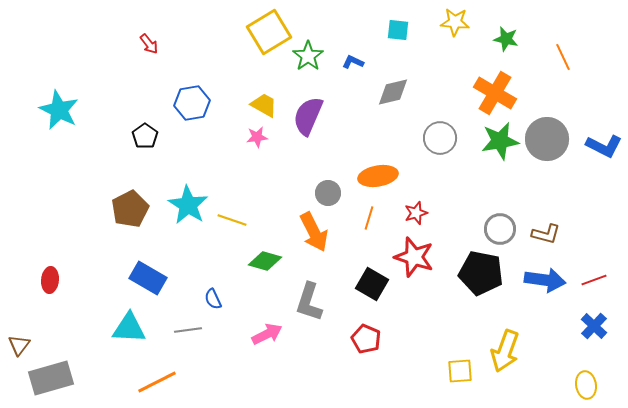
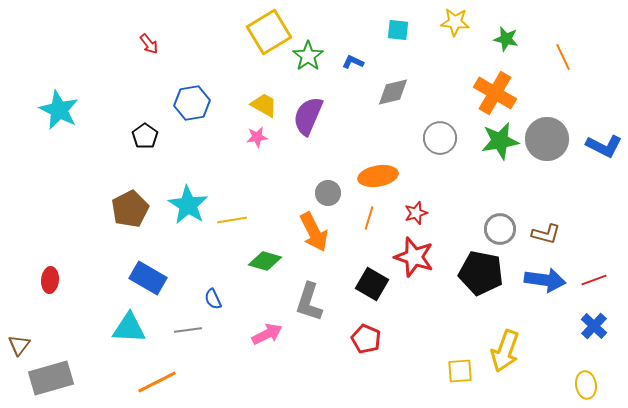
yellow line at (232, 220): rotated 28 degrees counterclockwise
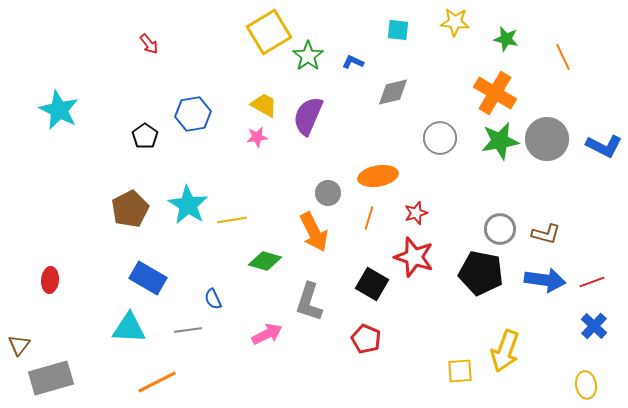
blue hexagon at (192, 103): moved 1 px right, 11 px down
red line at (594, 280): moved 2 px left, 2 px down
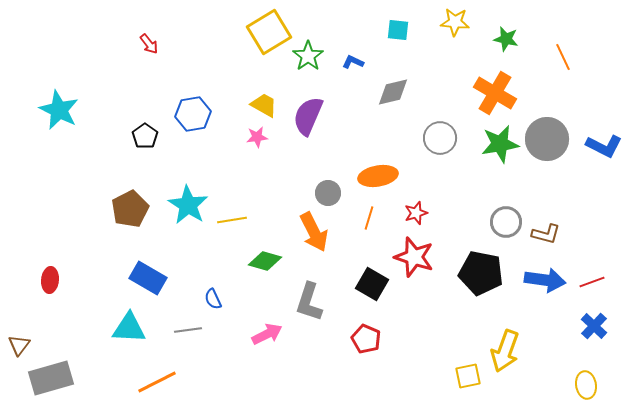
green star at (500, 141): moved 3 px down
gray circle at (500, 229): moved 6 px right, 7 px up
yellow square at (460, 371): moved 8 px right, 5 px down; rotated 8 degrees counterclockwise
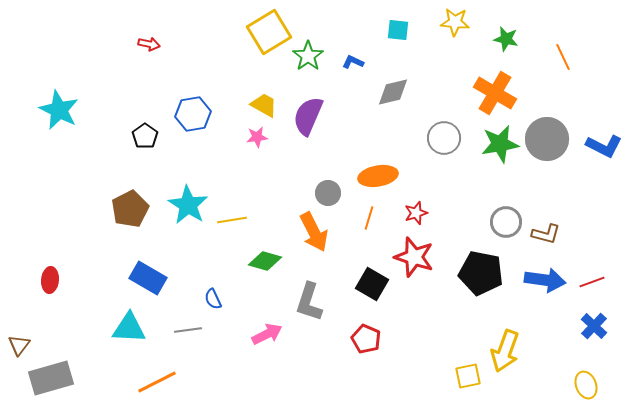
red arrow at (149, 44): rotated 40 degrees counterclockwise
gray circle at (440, 138): moved 4 px right
yellow ellipse at (586, 385): rotated 12 degrees counterclockwise
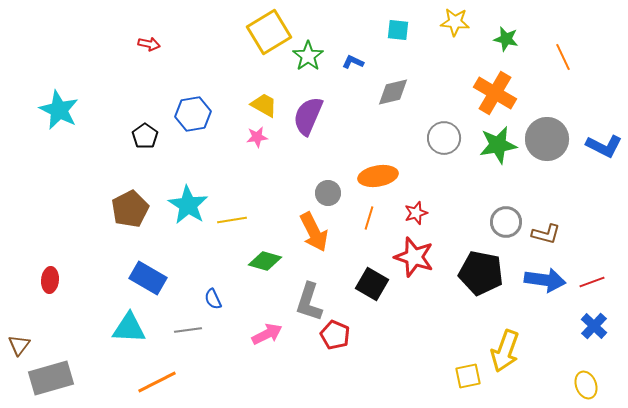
green star at (500, 144): moved 2 px left, 1 px down
red pentagon at (366, 339): moved 31 px left, 4 px up
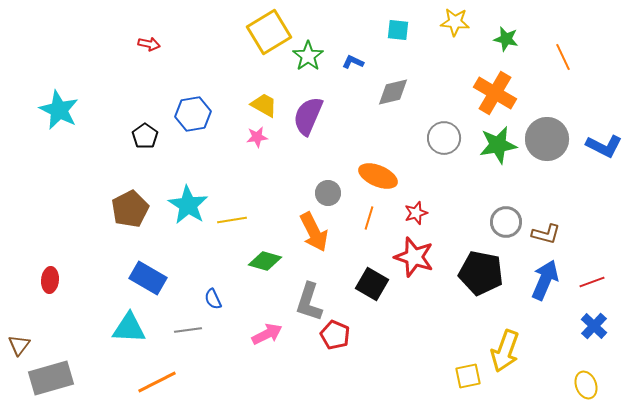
orange ellipse at (378, 176): rotated 33 degrees clockwise
blue arrow at (545, 280): rotated 75 degrees counterclockwise
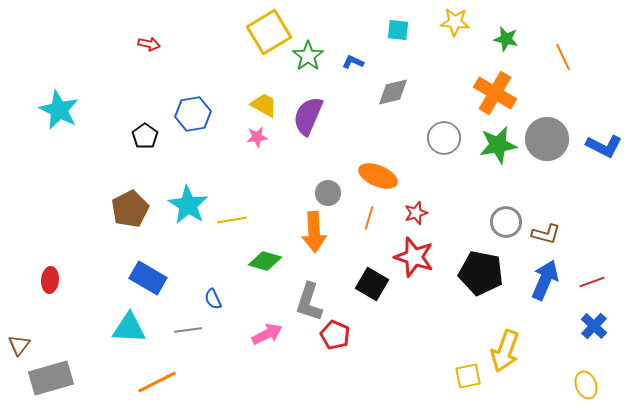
orange arrow at (314, 232): rotated 24 degrees clockwise
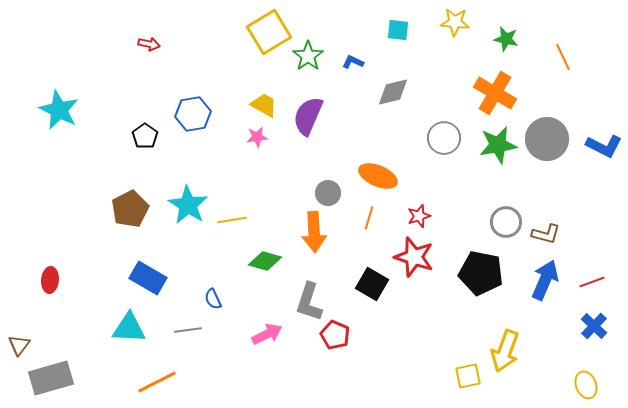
red star at (416, 213): moved 3 px right, 3 px down
